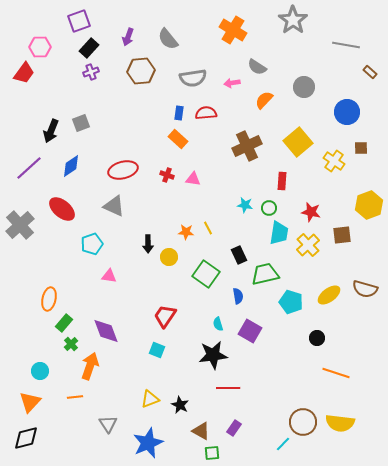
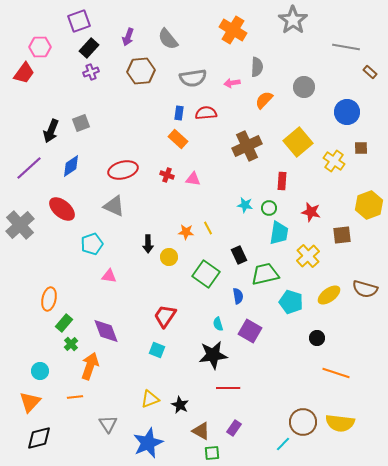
gray line at (346, 45): moved 2 px down
gray semicircle at (257, 67): rotated 120 degrees counterclockwise
yellow cross at (308, 245): moved 11 px down
black diamond at (26, 438): moved 13 px right
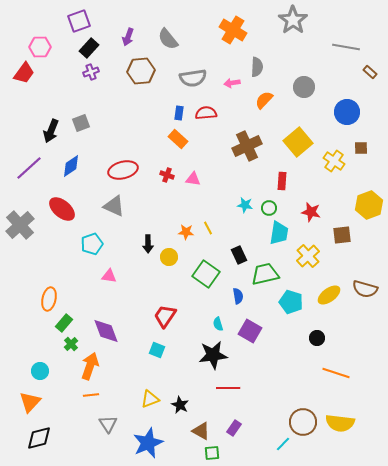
orange line at (75, 397): moved 16 px right, 2 px up
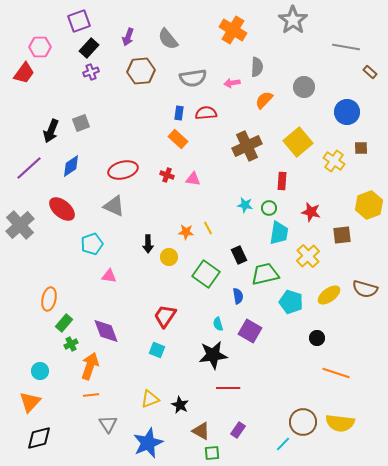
green cross at (71, 344): rotated 16 degrees clockwise
purple rectangle at (234, 428): moved 4 px right, 2 px down
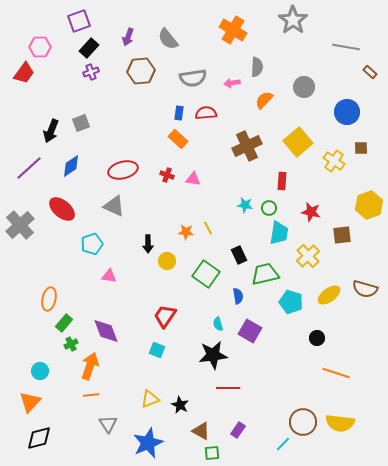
yellow circle at (169, 257): moved 2 px left, 4 px down
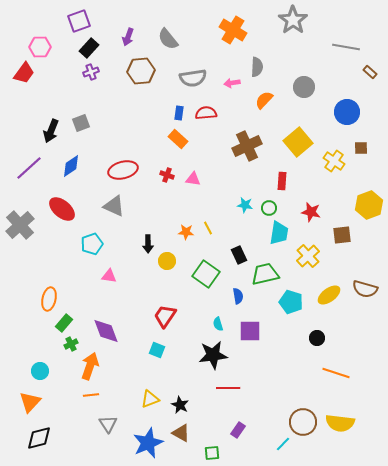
purple square at (250, 331): rotated 30 degrees counterclockwise
brown triangle at (201, 431): moved 20 px left, 2 px down
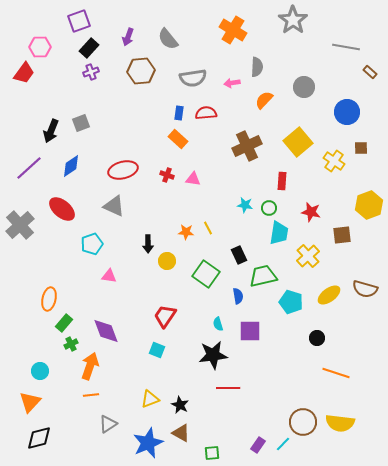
green trapezoid at (265, 274): moved 2 px left, 2 px down
gray triangle at (108, 424): rotated 30 degrees clockwise
purple rectangle at (238, 430): moved 20 px right, 15 px down
